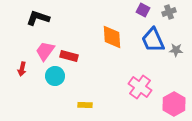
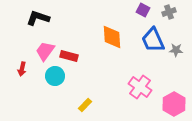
yellow rectangle: rotated 48 degrees counterclockwise
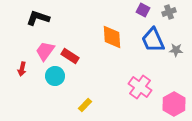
red rectangle: moved 1 px right; rotated 18 degrees clockwise
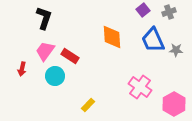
purple square: rotated 24 degrees clockwise
black L-shape: moved 6 px right; rotated 90 degrees clockwise
yellow rectangle: moved 3 px right
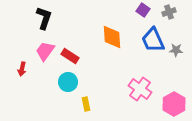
purple square: rotated 16 degrees counterclockwise
cyan circle: moved 13 px right, 6 px down
pink cross: moved 2 px down
yellow rectangle: moved 2 px left, 1 px up; rotated 56 degrees counterclockwise
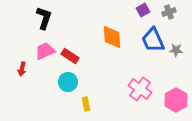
purple square: rotated 24 degrees clockwise
pink trapezoid: rotated 30 degrees clockwise
pink hexagon: moved 2 px right, 4 px up
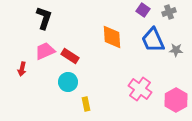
purple square: rotated 24 degrees counterclockwise
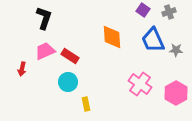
pink cross: moved 5 px up
pink hexagon: moved 7 px up
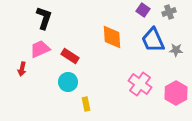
pink trapezoid: moved 5 px left, 2 px up
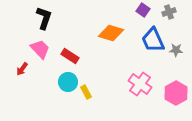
orange diamond: moved 1 px left, 4 px up; rotated 70 degrees counterclockwise
pink trapezoid: rotated 70 degrees clockwise
red arrow: rotated 24 degrees clockwise
yellow rectangle: moved 12 px up; rotated 16 degrees counterclockwise
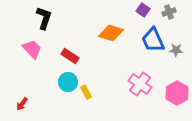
pink trapezoid: moved 8 px left
red arrow: moved 35 px down
pink hexagon: moved 1 px right
